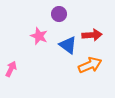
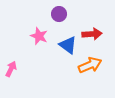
red arrow: moved 1 px up
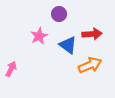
pink star: rotated 24 degrees clockwise
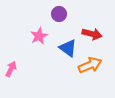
red arrow: rotated 18 degrees clockwise
blue triangle: moved 3 px down
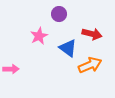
pink arrow: rotated 63 degrees clockwise
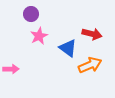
purple circle: moved 28 px left
